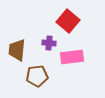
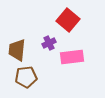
red square: moved 1 px up
purple cross: rotated 32 degrees counterclockwise
brown pentagon: moved 11 px left, 1 px down
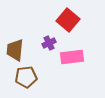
brown trapezoid: moved 2 px left
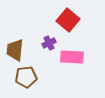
pink rectangle: rotated 10 degrees clockwise
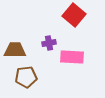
red square: moved 6 px right, 5 px up
purple cross: rotated 16 degrees clockwise
brown trapezoid: rotated 85 degrees clockwise
